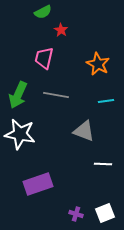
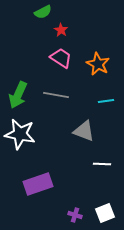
pink trapezoid: moved 17 px right; rotated 110 degrees clockwise
white line: moved 1 px left
purple cross: moved 1 px left, 1 px down
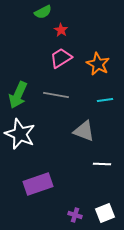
pink trapezoid: rotated 65 degrees counterclockwise
cyan line: moved 1 px left, 1 px up
white star: rotated 12 degrees clockwise
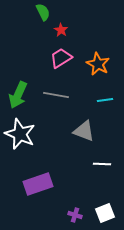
green semicircle: rotated 90 degrees counterclockwise
